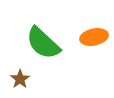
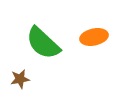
brown star: rotated 24 degrees clockwise
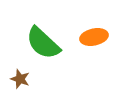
brown star: rotated 30 degrees clockwise
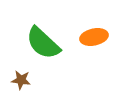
brown star: moved 1 px right, 1 px down; rotated 12 degrees counterclockwise
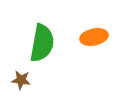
green semicircle: moved 1 px left; rotated 123 degrees counterclockwise
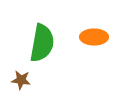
orange ellipse: rotated 12 degrees clockwise
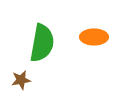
brown star: rotated 18 degrees counterclockwise
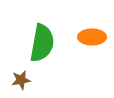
orange ellipse: moved 2 px left
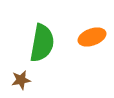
orange ellipse: rotated 20 degrees counterclockwise
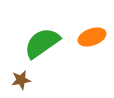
green semicircle: rotated 135 degrees counterclockwise
